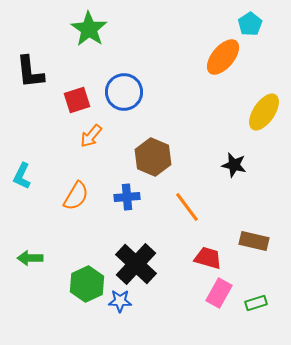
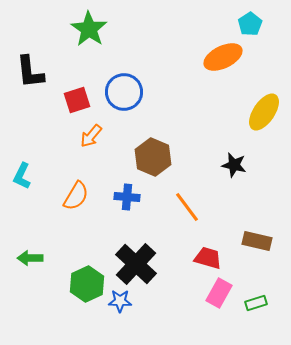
orange ellipse: rotated 24 degrees clockwise
blue cross: rotated 10 degrees clockwise
brown rectangle: moved 3 px right
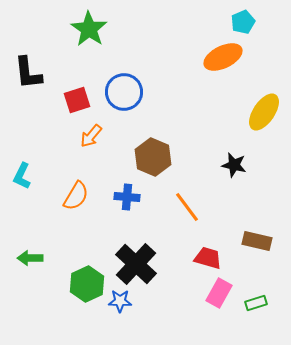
cyan pentagon: moved 7 px left, 2 px up; rotated 10 degrees clockwise
black L-shape: moved 2 px left, 1 px down
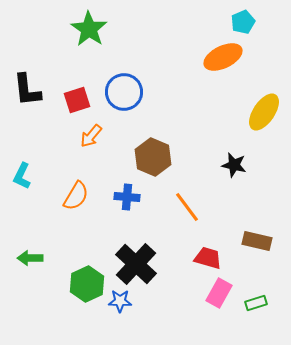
black L-shape: moved 1 px left, 17 px down
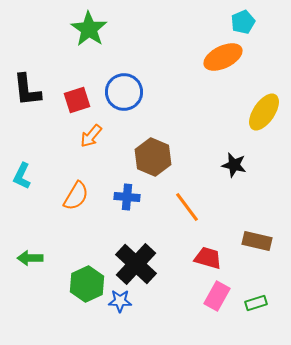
pink rectangle: moved 2 px left, 3 px down
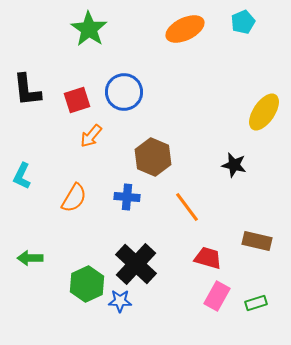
orange ellipse: moved 38 px left, 28 px up
orange semicircle: moved 2 px left, 2 px down
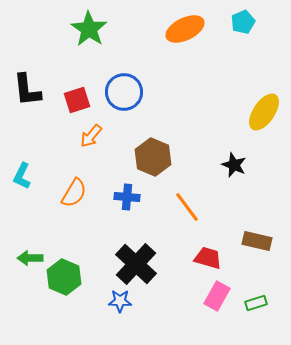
black star: rotated 10 degrees clockwise
orange semicircle: moved 5 px up
green hexagon: moved 23 px left, 7 px up; rotated 12 degrees counterclockwise
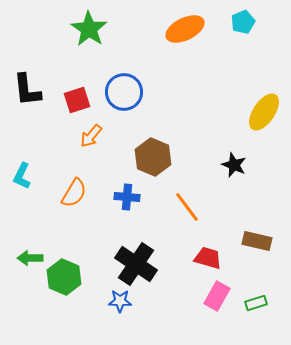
black cross: rotated 9 degrees counterclockwise
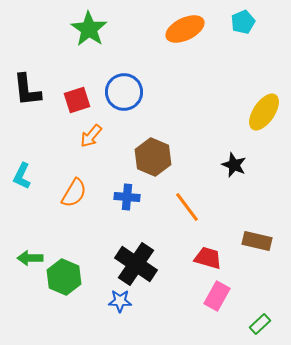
green rectangle: moved 4 px right, 21 px down; rotated 25 degrees counterclockwise
